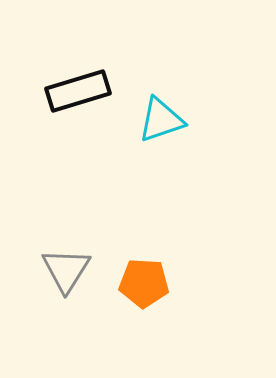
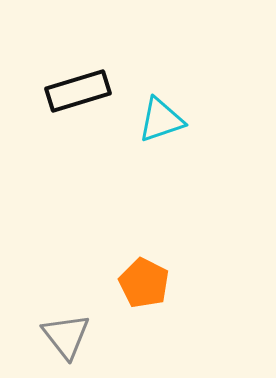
gray triangle: moved 66 px down; rotated 10 degrees counterclockwise
orange pentagon: rotated 24 degrees clockwise
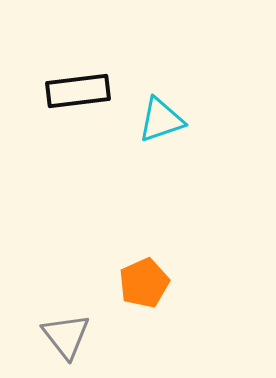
black rectangle: rotated 10 degrees clockwise
orange pentagon: rotated 21 degrees clockwise
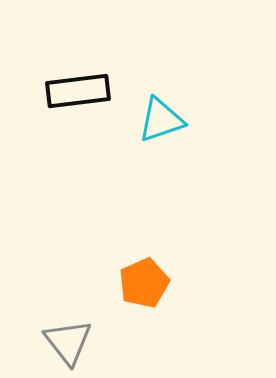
gray triangle: moved 2 px right, 6 px down
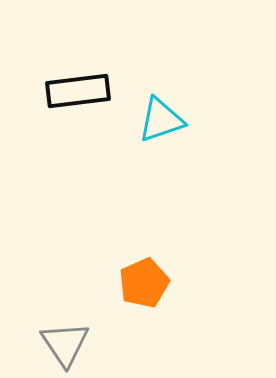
gray triangle: moved 3 px left, 2 px down; rotated 4 degrees clockwise
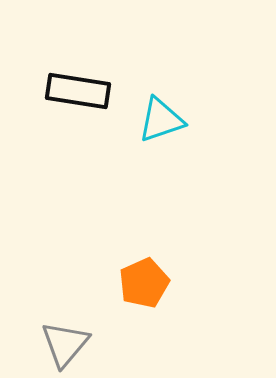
black rectangle: rotated 16 degrees clockwise
gray triangle: rotated 14 degrees clockwise
